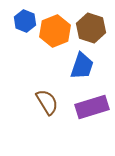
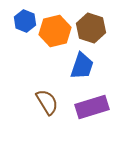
orange hexagon: rotated 8 degrees clockwise
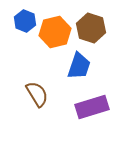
orange hexagon: moved 1 px down
blue trapezoid: moved 3 px left
brown semicircle: moved 10 px left, 8 px up
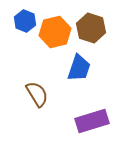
blue trapezoid: moved 2 px down
purple rectangle: moved 14 px down
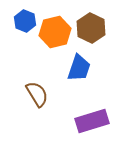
brown hexagon: rotated 8 degrees clockwise
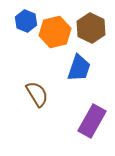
blue hexagon: moved 1 px right
purple rectangle: rotated 44 degrees counterclockwise
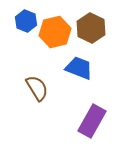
blue trapezoid: rotated 88 degrees counterclockwise
brown semicircle: moved 6 px up
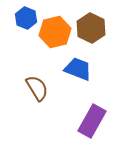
blue hexagon: moved 3 px up
blue trapezoid: moved 1 px left, 1 px down
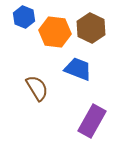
blue hexagon: moved 2 px left, 1 px up
orange hexagon: rotated 20 degrees clockwise
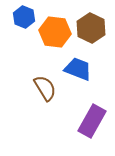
brown semicircle: moved 8 px right
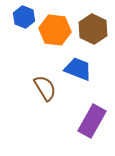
brown hexagon: moved 2 px right, 1 px down
orange hexagon: moved 2 px up
